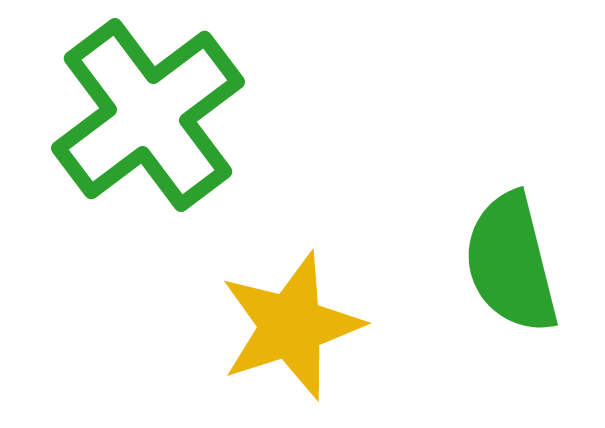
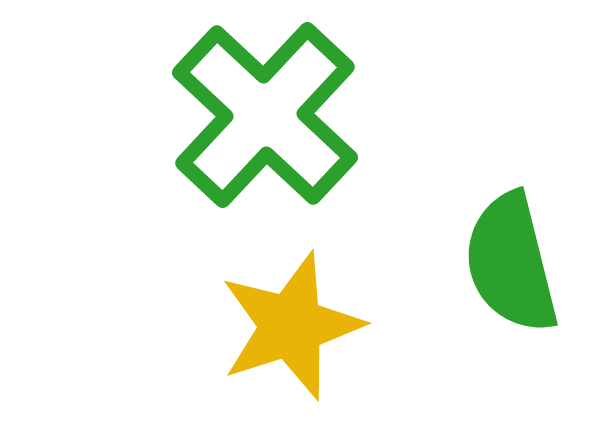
green cross: moved 117 px right; rotated 10 degrees counterclockwise
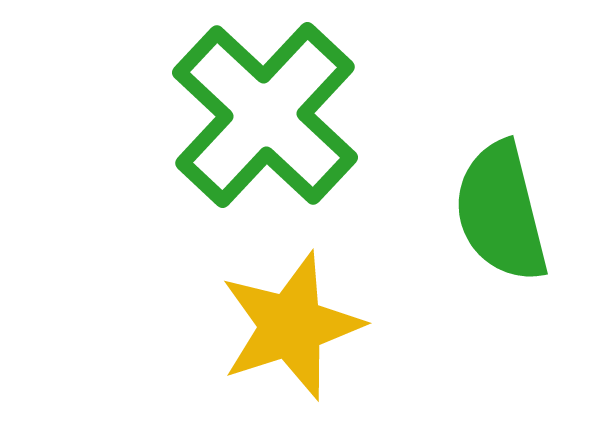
green semicircle: moved 10 px left, 51 px up
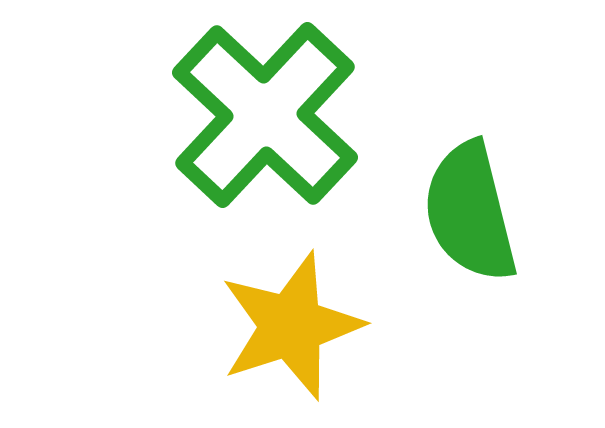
green semicircle: moved 31 px left
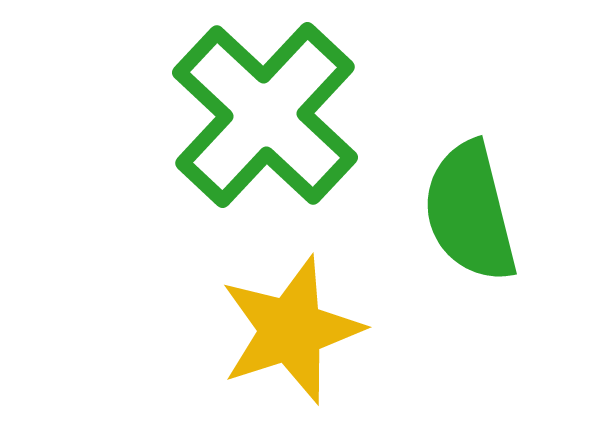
yellow star: moved 4 px down
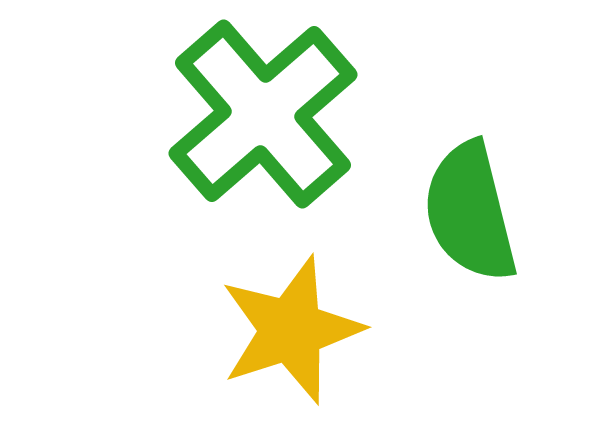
green cross: moved 2 px left, 1 px up; rotated 6 degrees clockwise
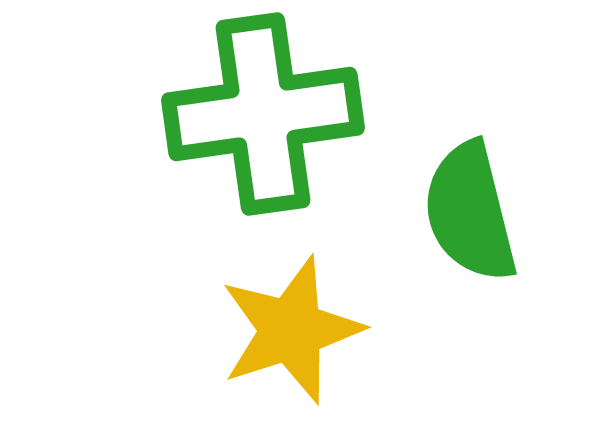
green cross: rotated 33 degrees clockwise
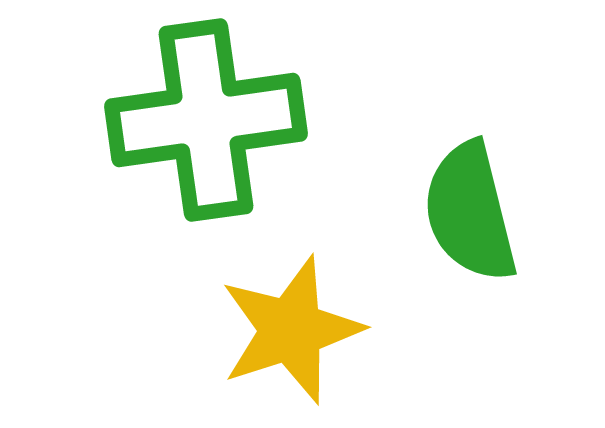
green cross: moved 57 px left, 6 px down
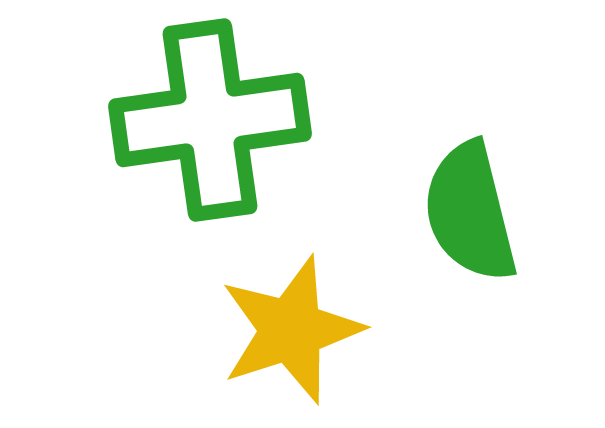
green cross: moved 4 px right
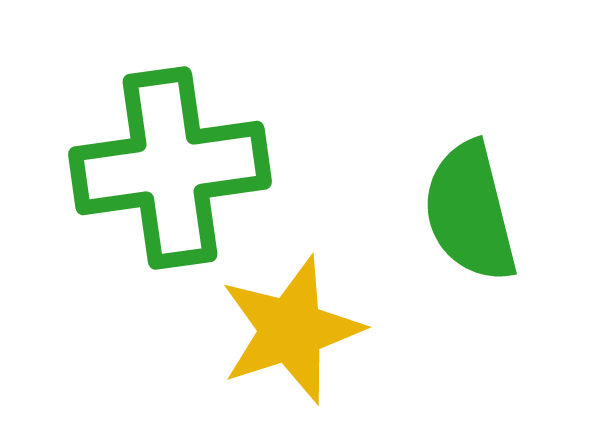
green cross: moved 40 px left, 48 px down
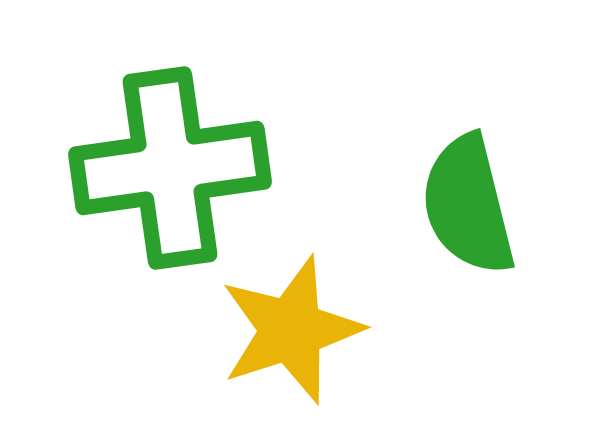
green semicircle: moved 2 px left, 7 px up
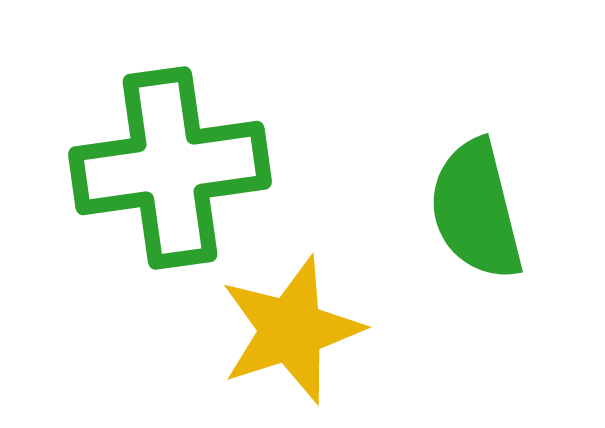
green semicircle: moved 8 px right, 5 px down
